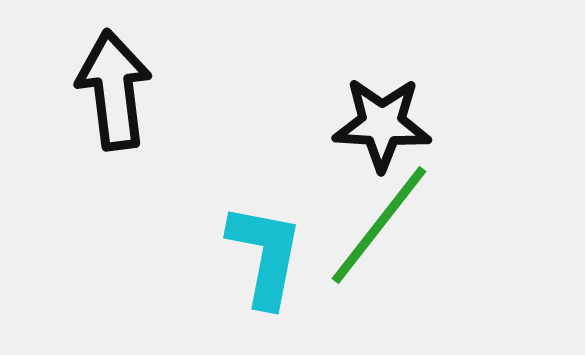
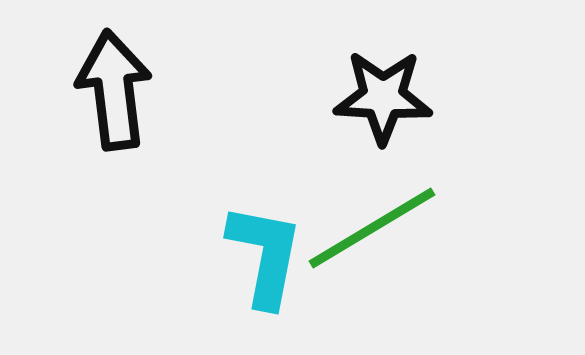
black star: moved 1 px right, 27 px up
green line: moved 7 px left, 3 px down; rotated 21 degrees clockwise
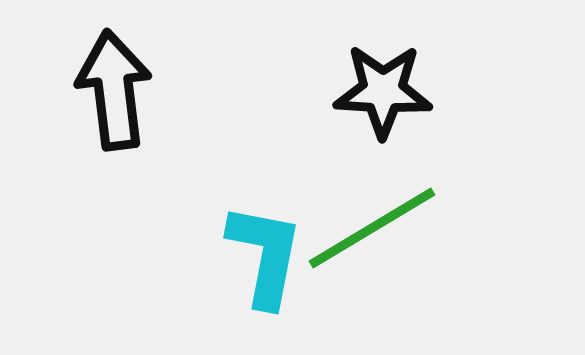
black star: moved 6 px up
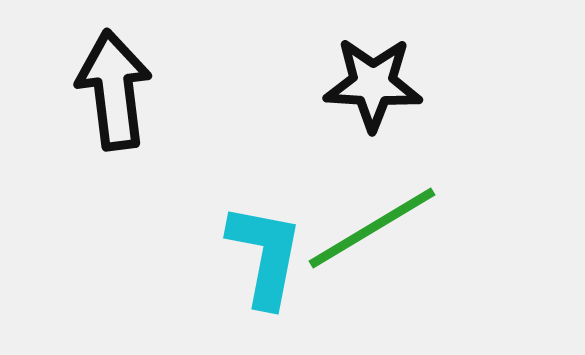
black star: moved 10 px left, 7 px up
